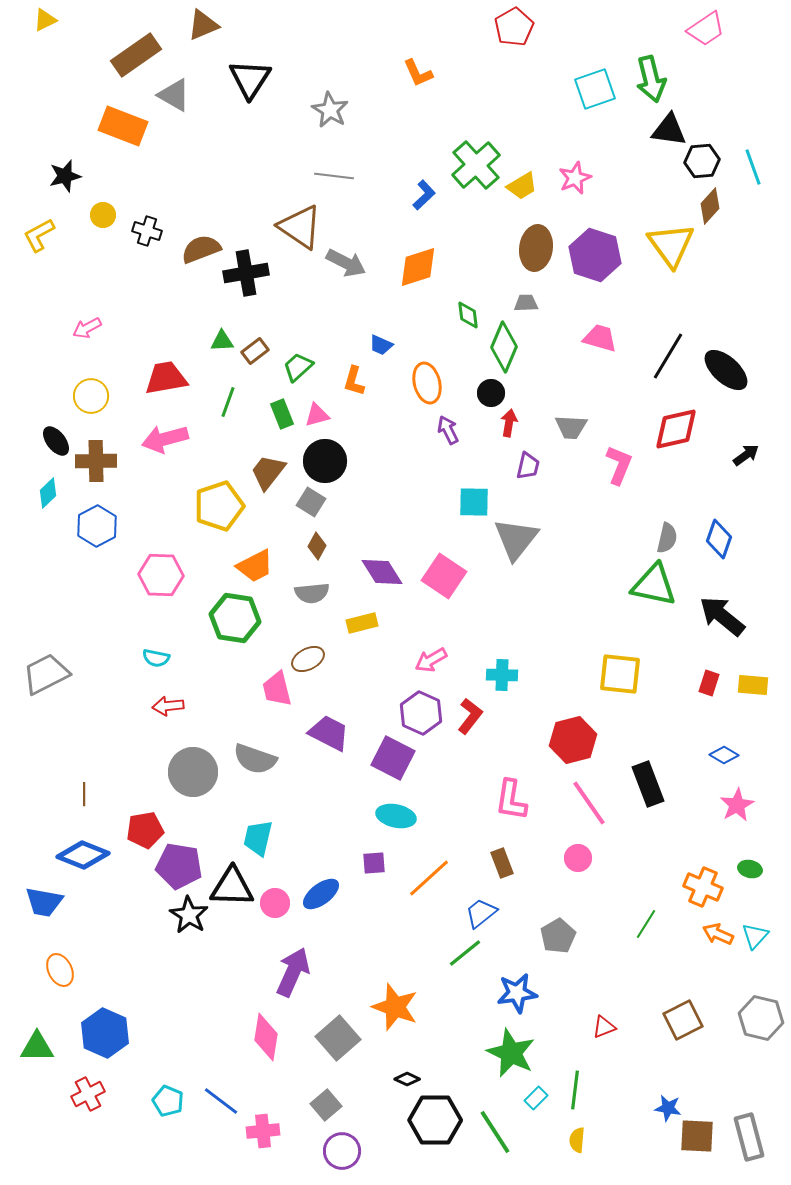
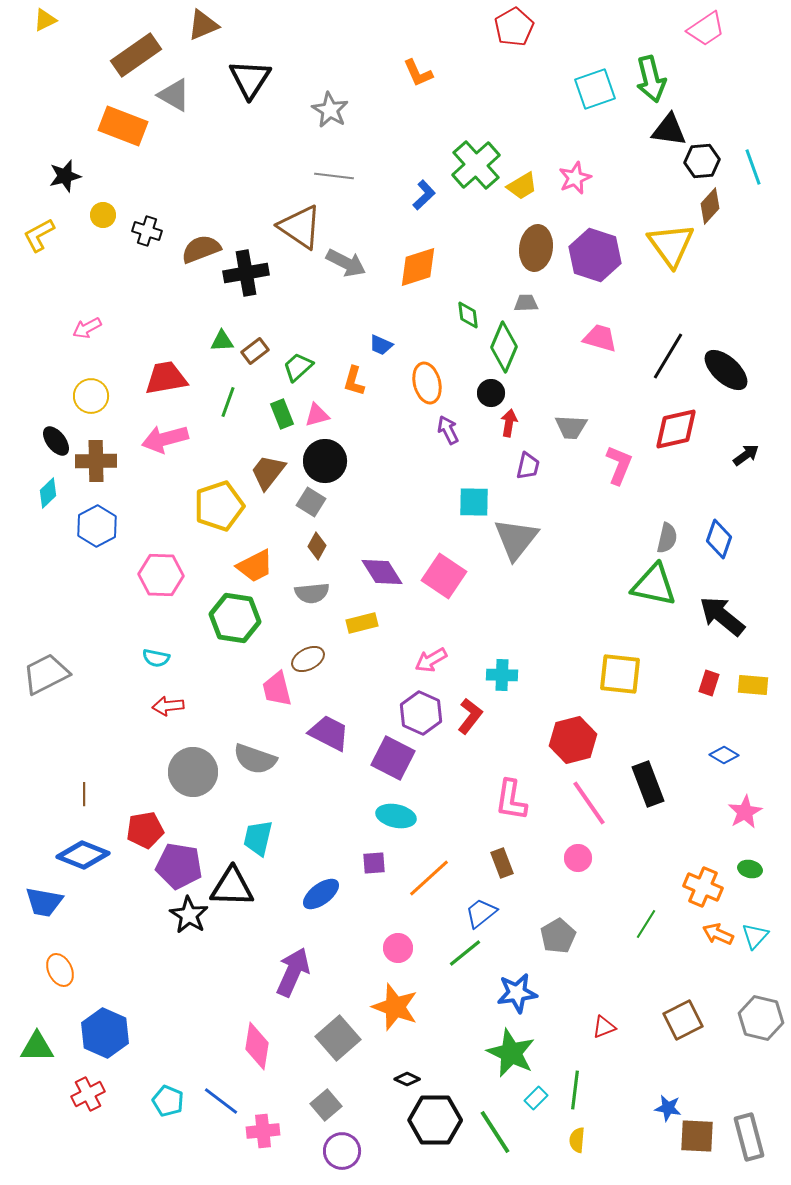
pink star at (737, 805): moved 8 px right, 7 px down
pink circle at (275, 903): moved 123 px right, 45 px down
pink diamond at (266, 1037): moved 9 px left, 9 px down
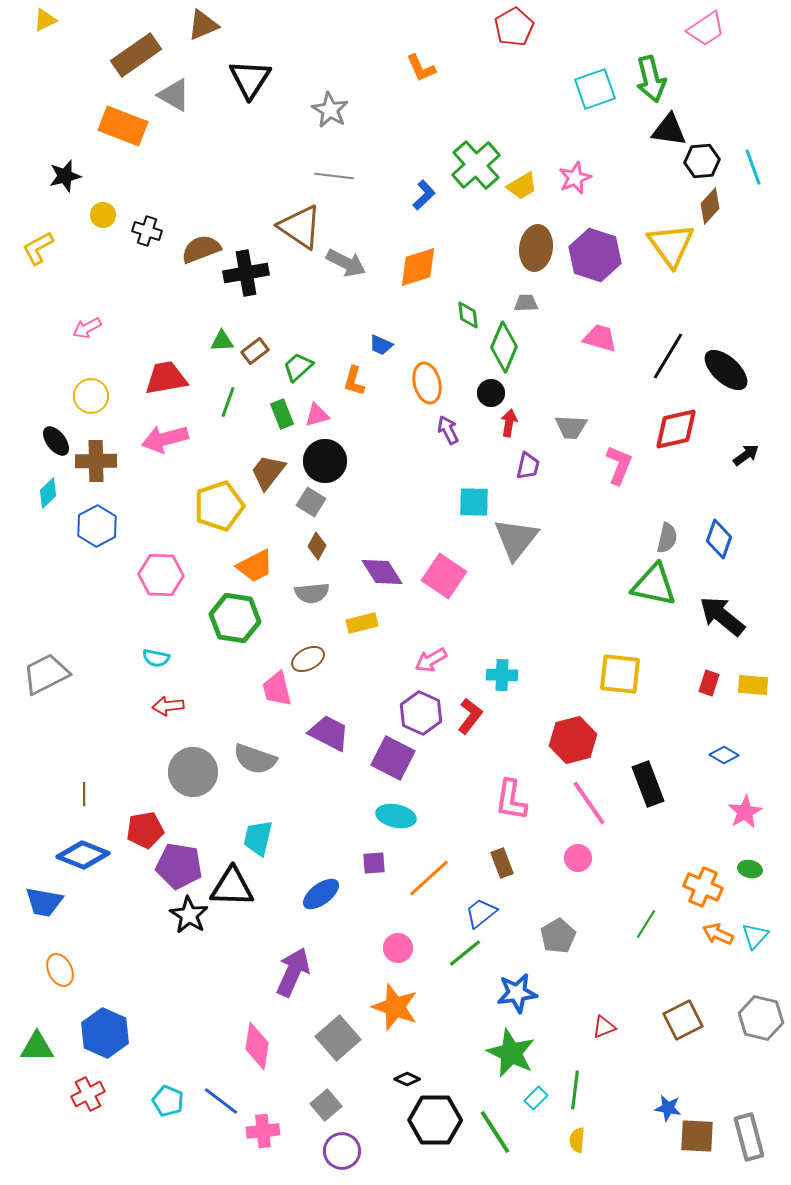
orange L-shape at (418, 73): moved 3 px right, 5 px up
yellow L-shape at (39, 235): moved 1 px left, 13 px down
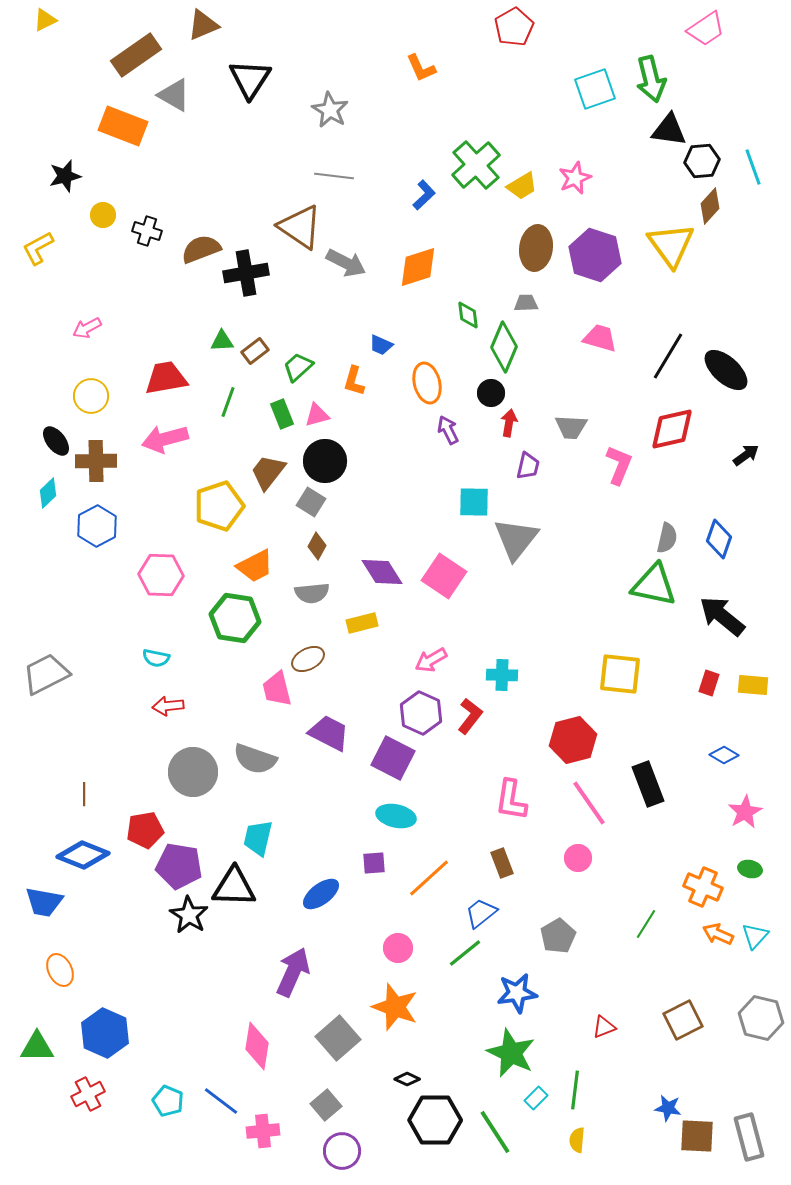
red diamond at (676, 429): moved 4 px left
black triangle at (232, 887): moved 2 px right
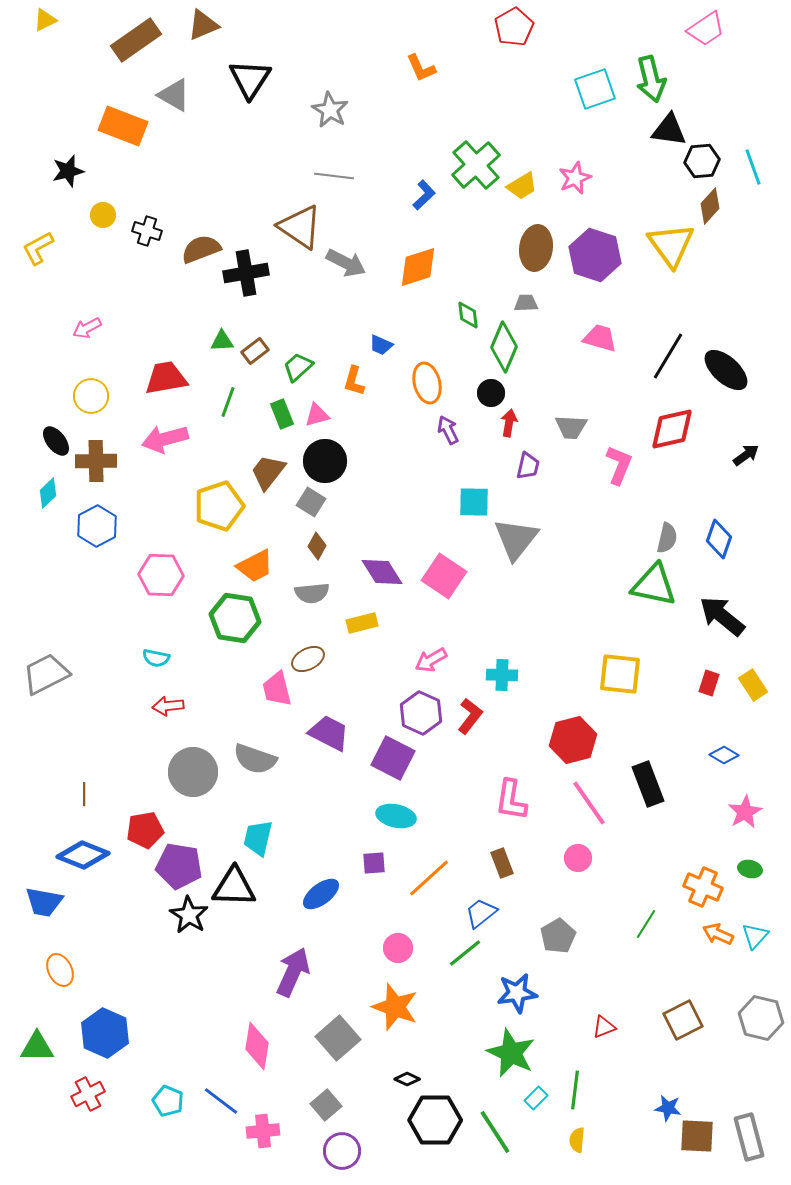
brown rectangle at (136, 55): moved 15 px up
black star at (65, 176): moved 3 px right, 5 px up
yellow rectangle at (753, 685): rotated 52 degrees clockwise
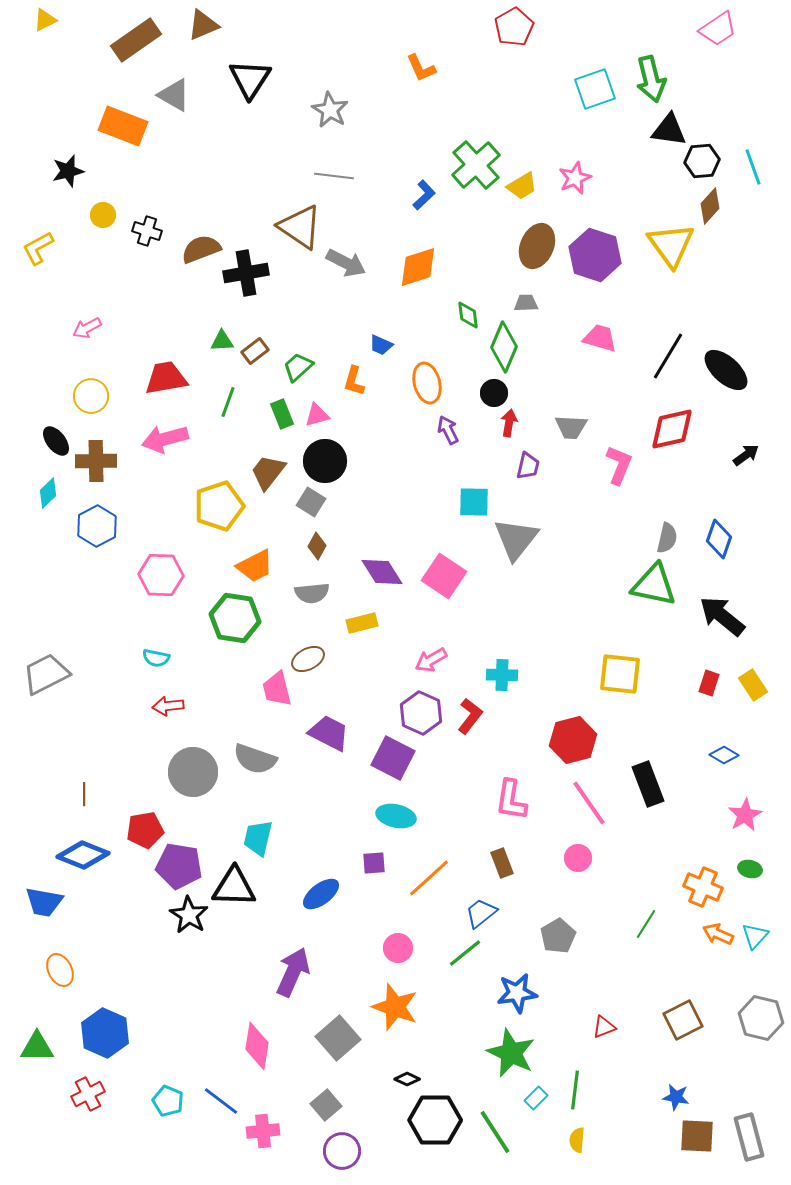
pink trapezoid at (706, 29): moved 12 px right
brown ellipse at (536, 248): moved 1 px right, 2 px up; rotated 15 degrees clockwise
black circle at (491, 393): moved 3 px right
pink star at (745, 812): moved 3 px down
blue star at (668, 1108): moved 8 px right, 11 px up
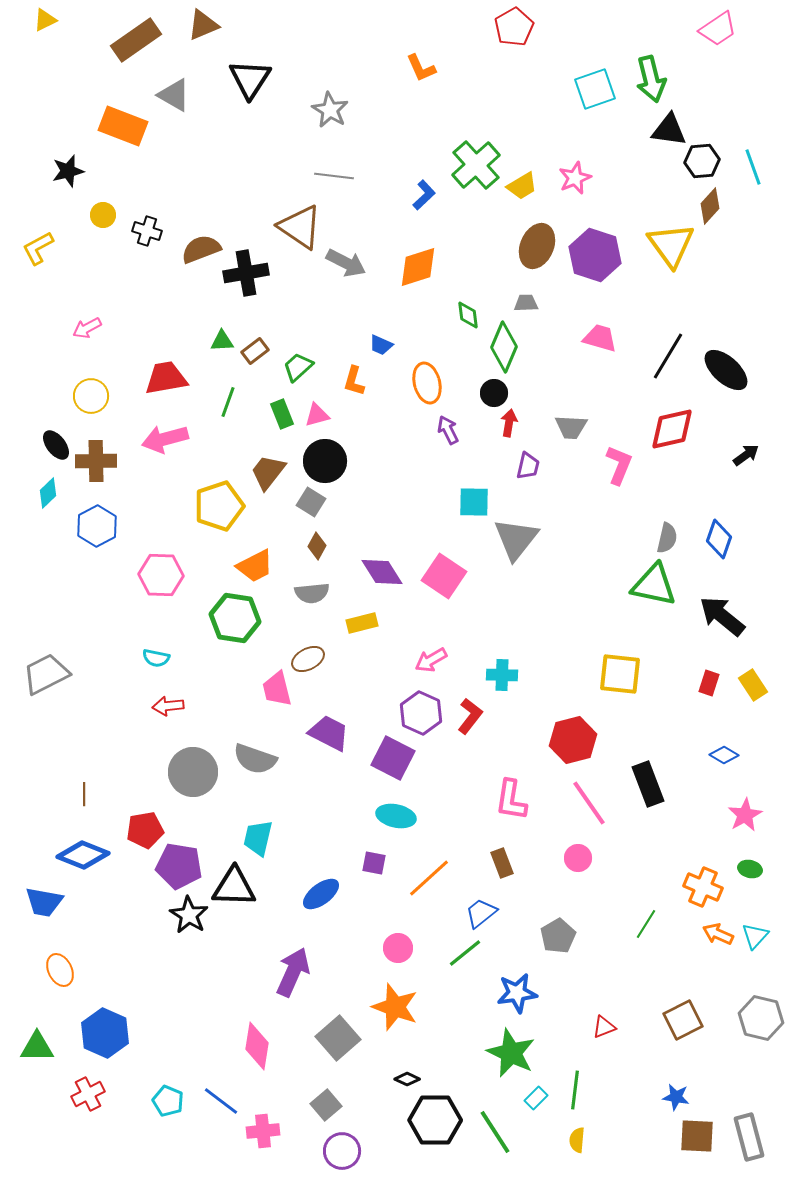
black ellipse at (56, 441): moved 4 px down
purple square at (374, 863): rotated 15 degrees clockwise
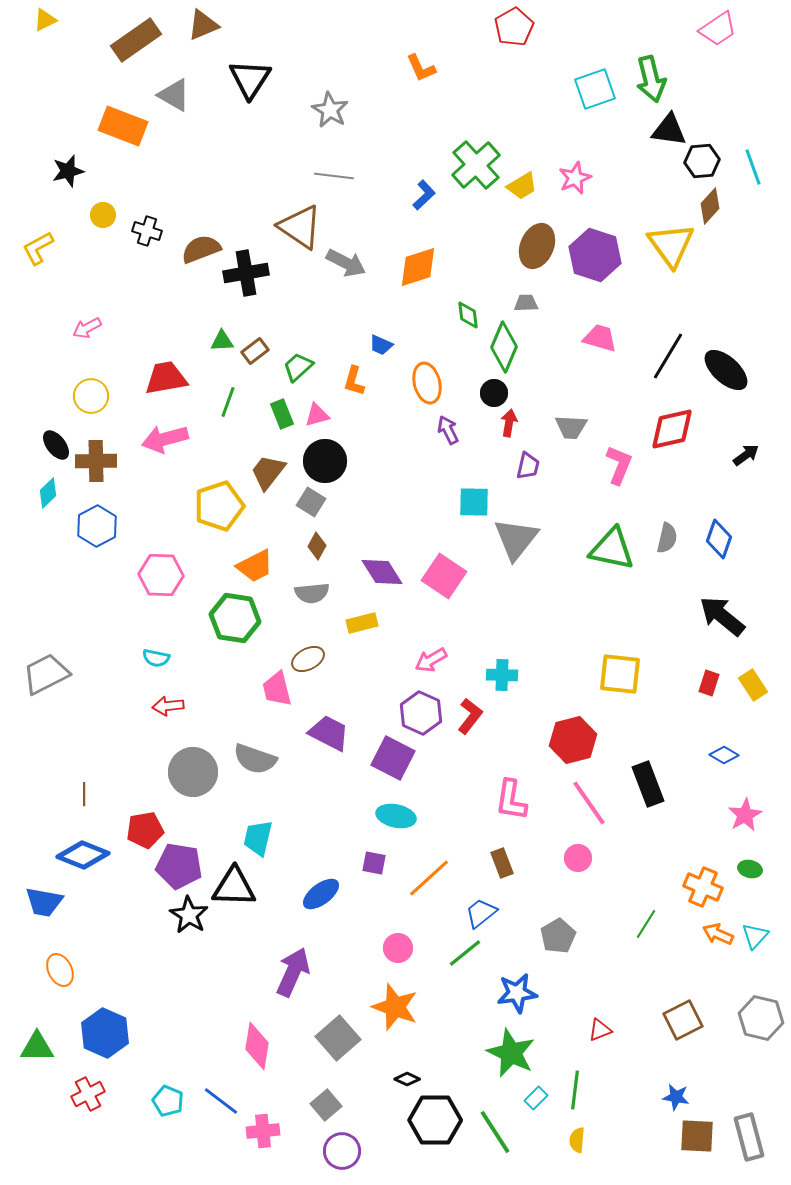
green triangle at (654, 585): moved 42 px left, 36 px up
red triangle at (604, 1027): moved 4 px left, 3 px down
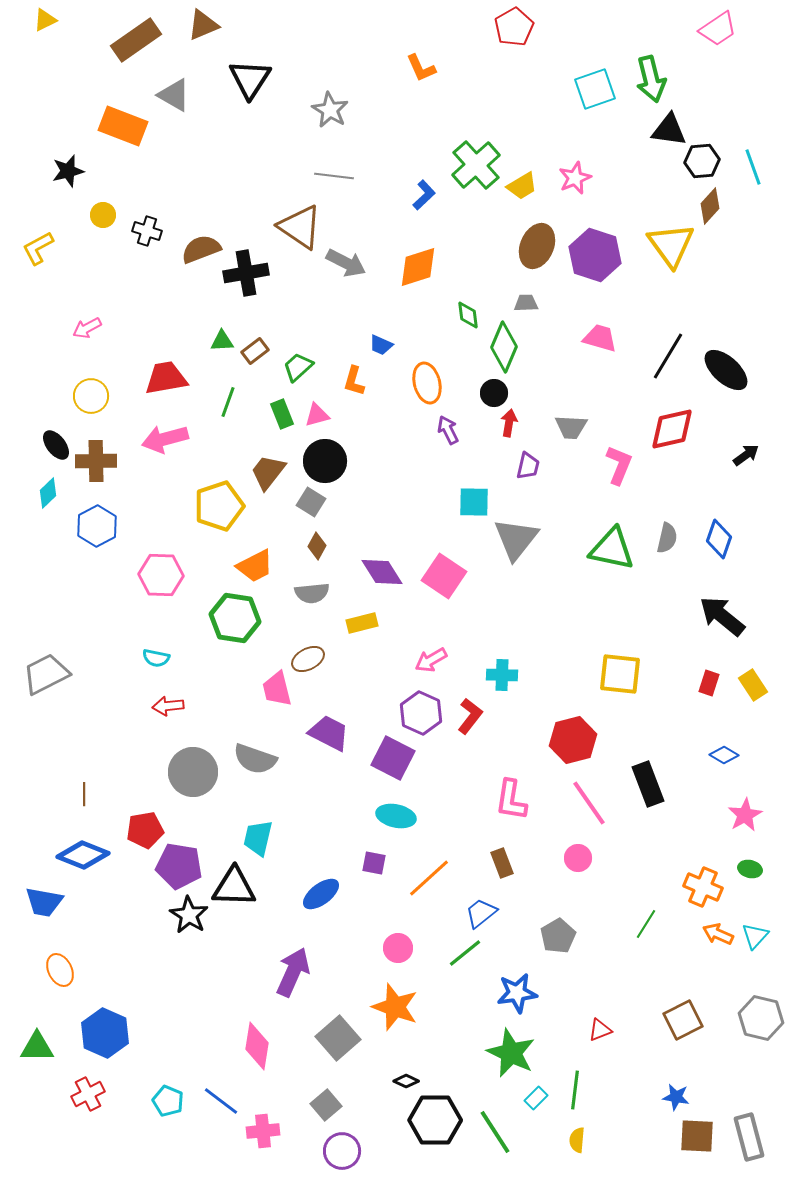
black diamond at (407, 1079): moved 1 px left, 2 px down
